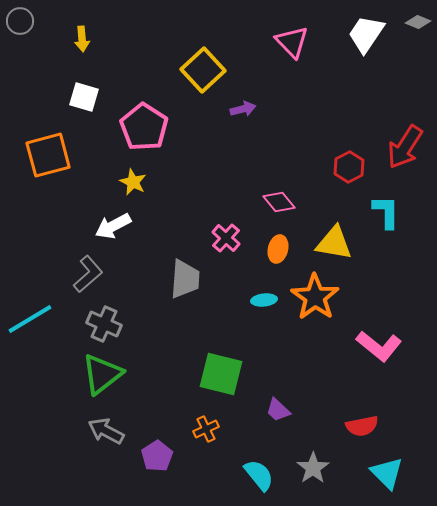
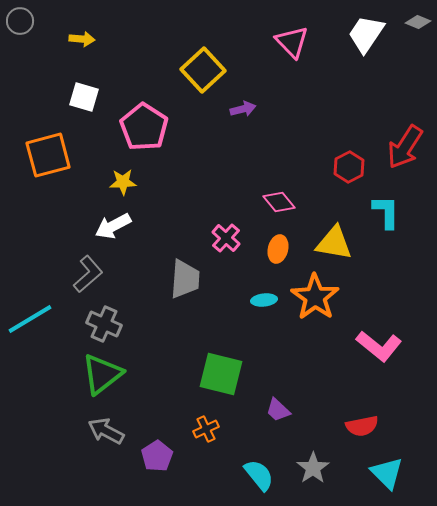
yellow arrow: rotated 80 degrees counterclockwise
yellow star: moved 10 px left; rotated 28 degrees counterclockwise
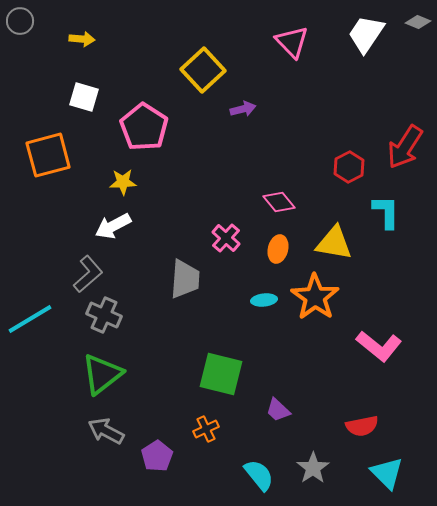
gray cross: moved 9 px up
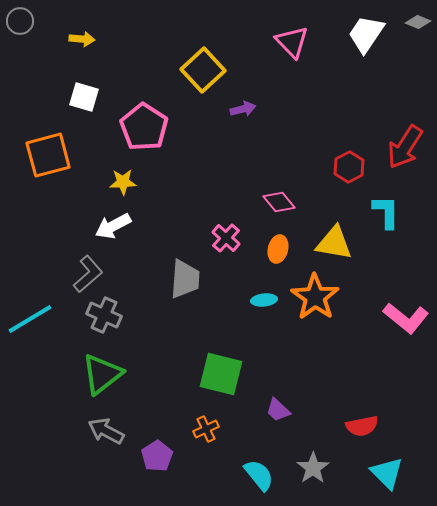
pink L-shape: moved 27 px right, 28 px up
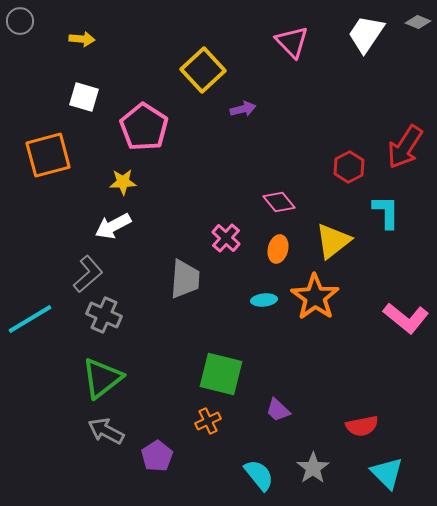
yellow triangle: moved 1 px left, 2 px up; rotated 48 degrees counterclockwise
green triangle: moved 4 px down
orange cross: moved 2 px right, 8 px up
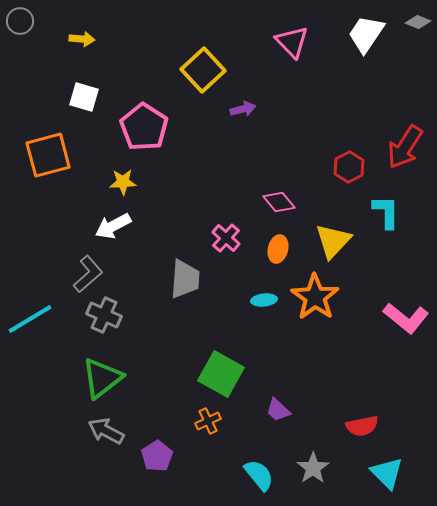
yellow triangle: rotated 9 degrees counterclockwise
green square: rotated 15 degrees clockwise
